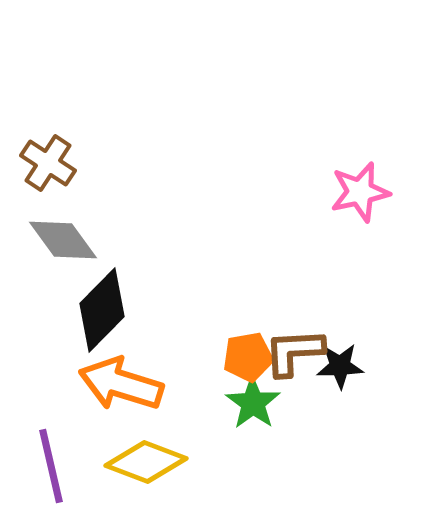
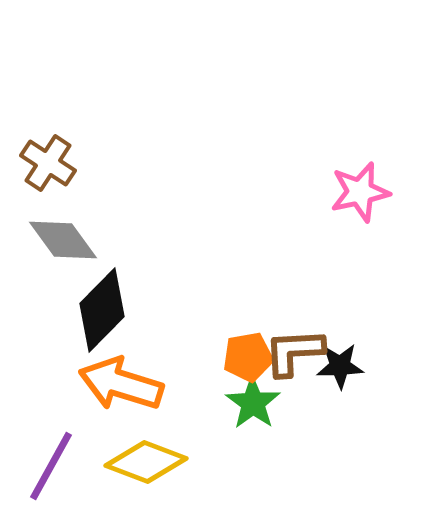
purple line: rotated 42 degrees clockwise
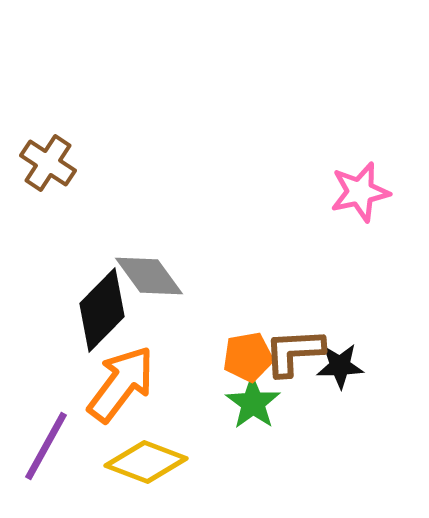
gray diamond: moved 86 px right, 36 px down
orange arrow: rotated 110 degrees clockwise
purple line: moved 5 px left, 20 px up
